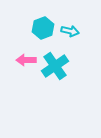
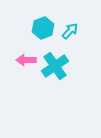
cyan arrow: rotated 60 degrees counterclockwise
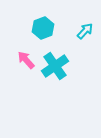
cyan arrow: moved 15 px right
pink arrow: rotated 48 degrees clockwise
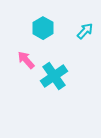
cyan hexagon: rotated 10 degrees counterclockwise
cyan cross: moved 1 px left, 10 px down
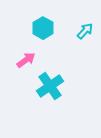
pink arrow: rotated 96 degrees clockwise
cyan cross: moved 4 px left, 10 px down
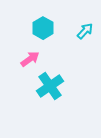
pink arrow: moved 4 px right, 1 px up
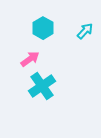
cyan cross: moved 8 px left
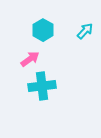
cyan hexagon: moved 2 px down
cyan cross: rotated 28 degrees clockwise
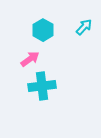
cyan arrow: moved 1 px left, 4 px up
